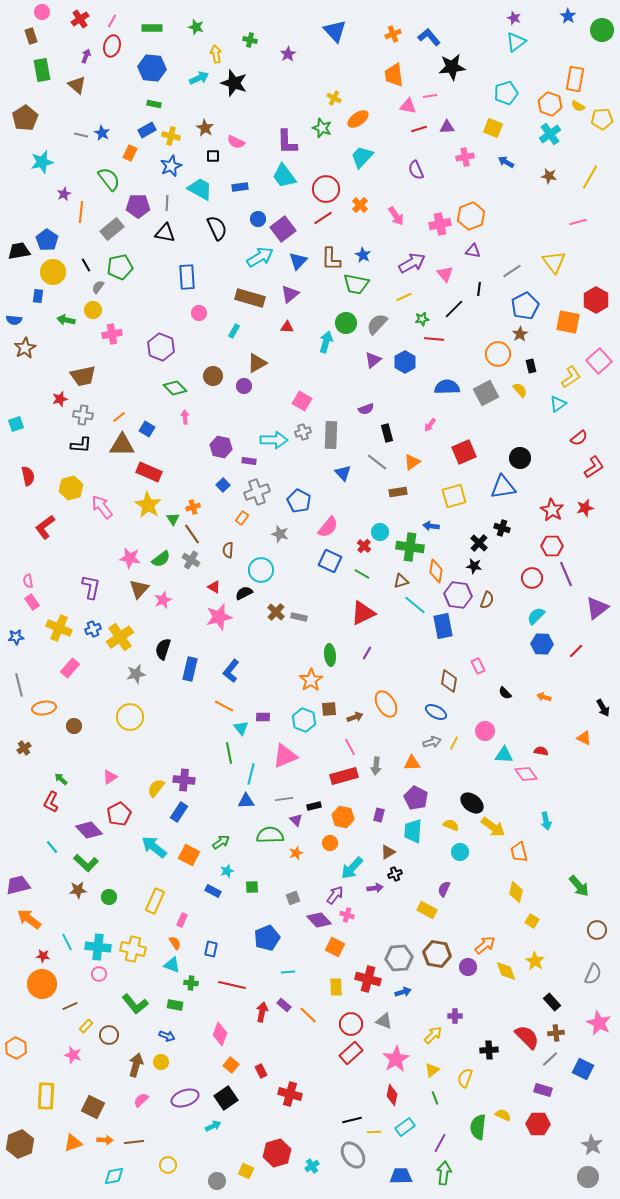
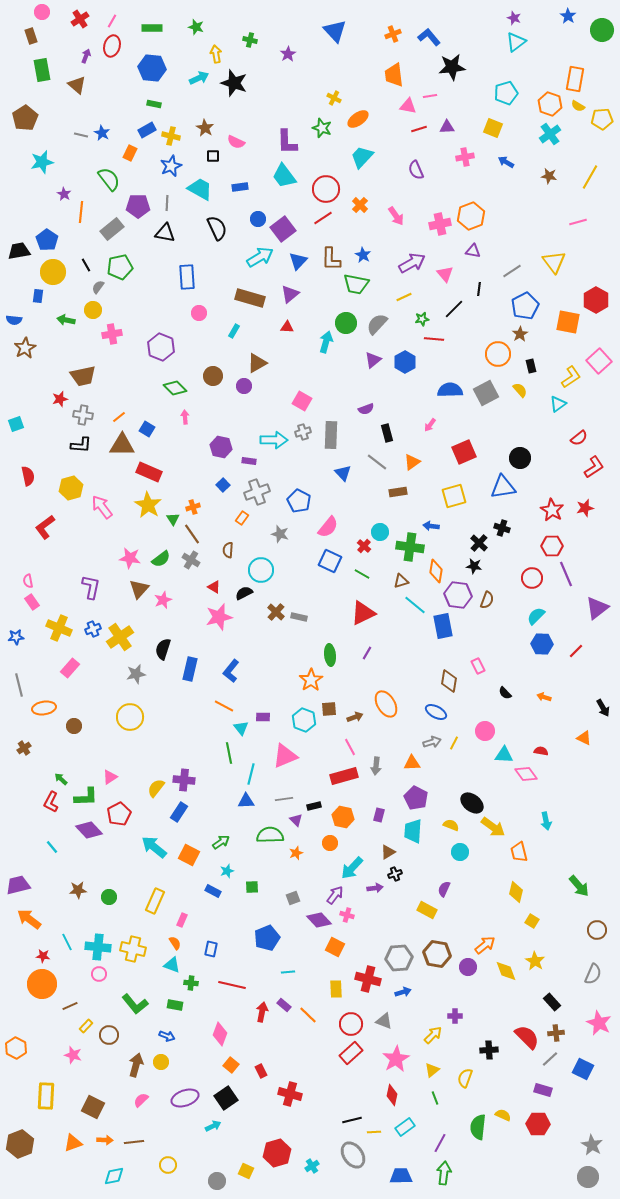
purple star at (64, 194): rotated 16 degrees counterclockwise
blue semicircle at (447, 387): moved 3 px right, 3 px down
green L-shape at (86, 863): moved 66 px up; rotated 45 degrees counterclockwise
yellow rectangle at (336, 987): moved 2 px down
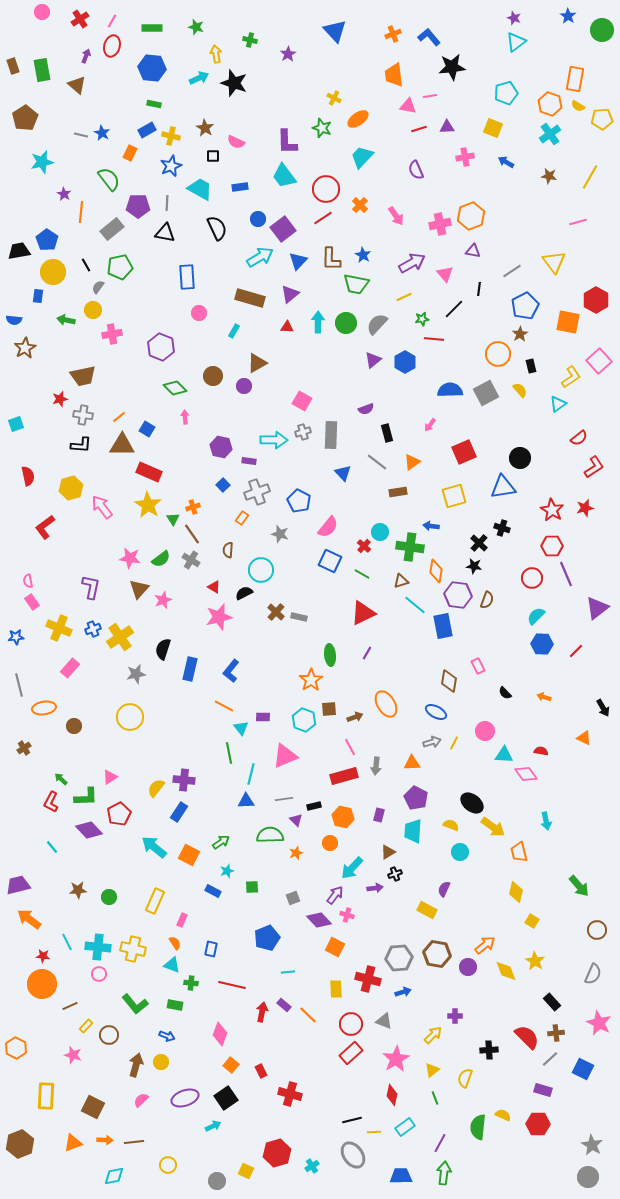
brown rectangle at (31, 36): moved 18 px left, 30 px down
cyan arrow at (326, 342): moved 8 px left, 20 px up; rotated 15 degrees counterclockwise
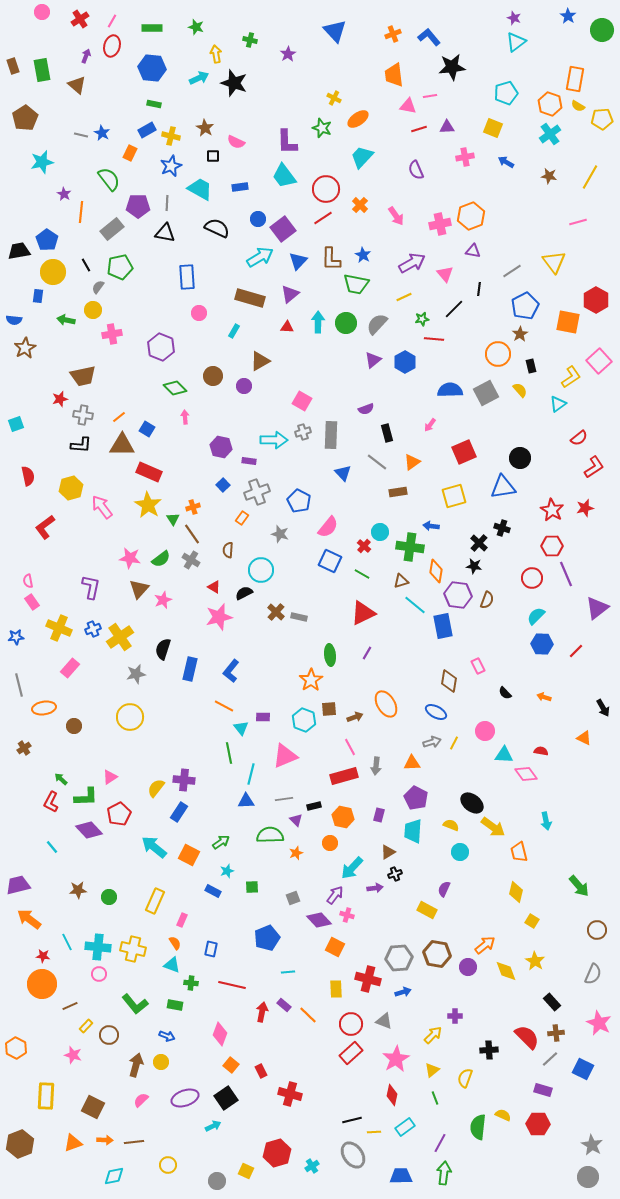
black semicircle at (217, 228): rotated 40 degrees counterclockwise
brown triangle at (257, 363): moved 3 px right, 2 px up
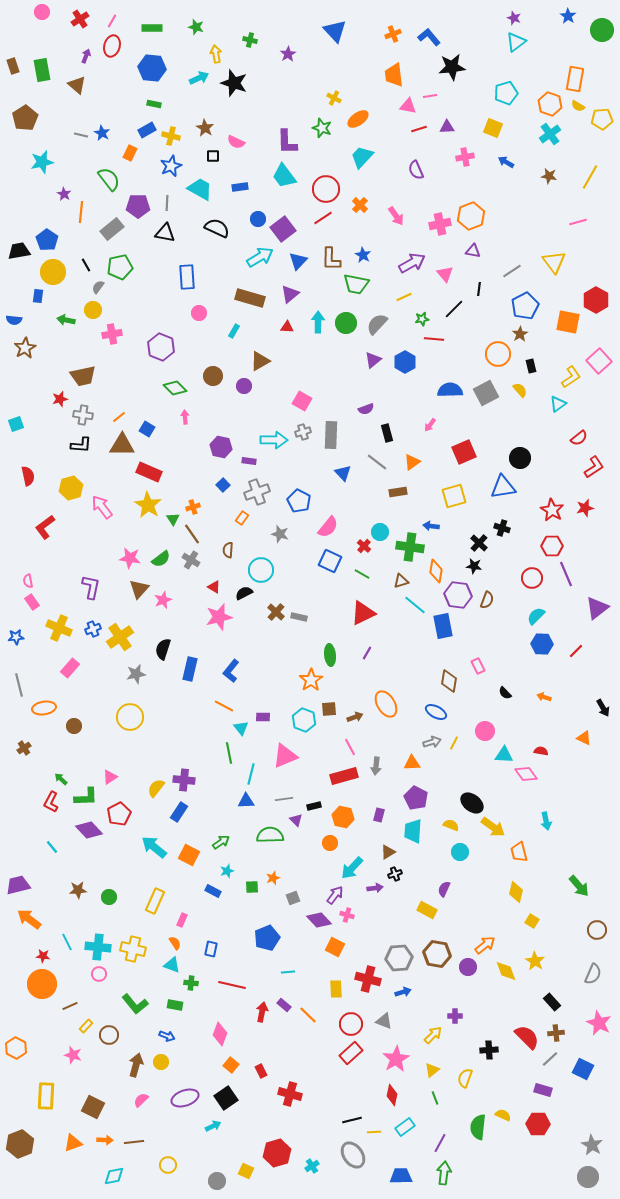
orange star at (296, 853): moved 23 px left, 25 px down
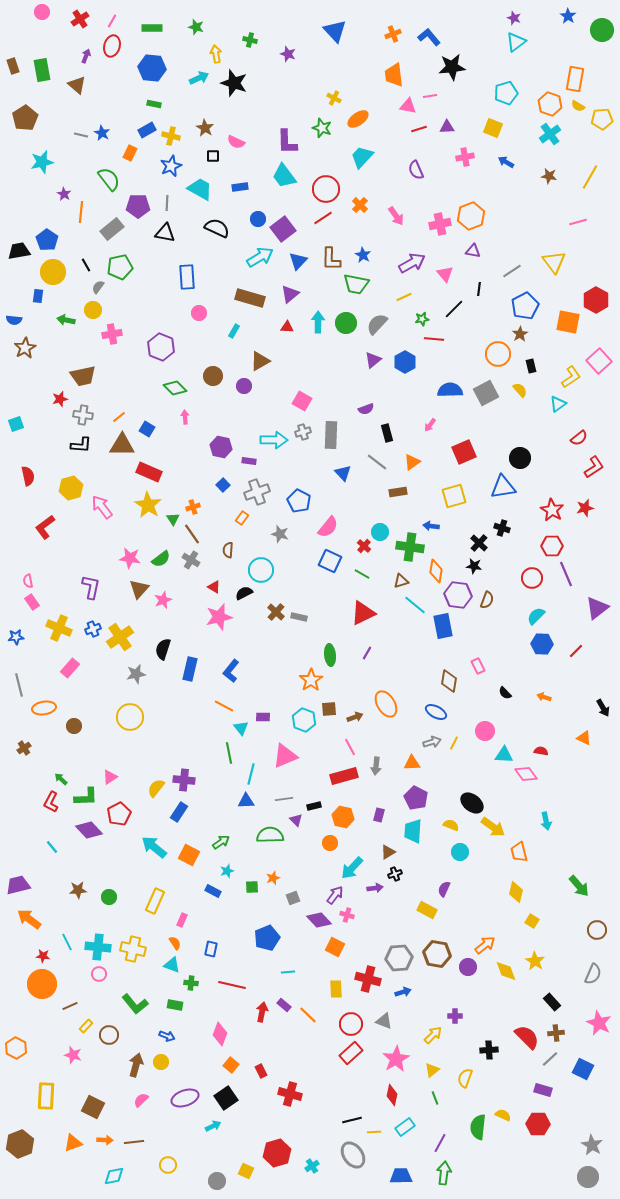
purple star at (288, 54): rotated 21 degrees counterclockwise
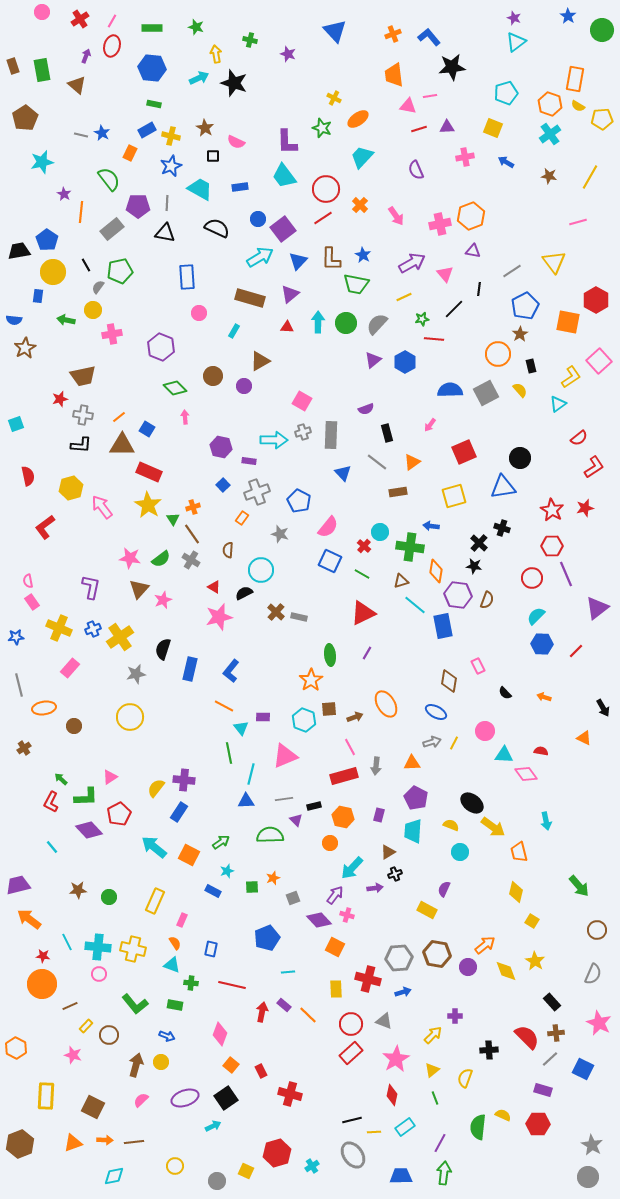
green pentagon at (120, 267): moved 4 px down
yellow circle at (168, 1165): moved 7 px right, 1 px down
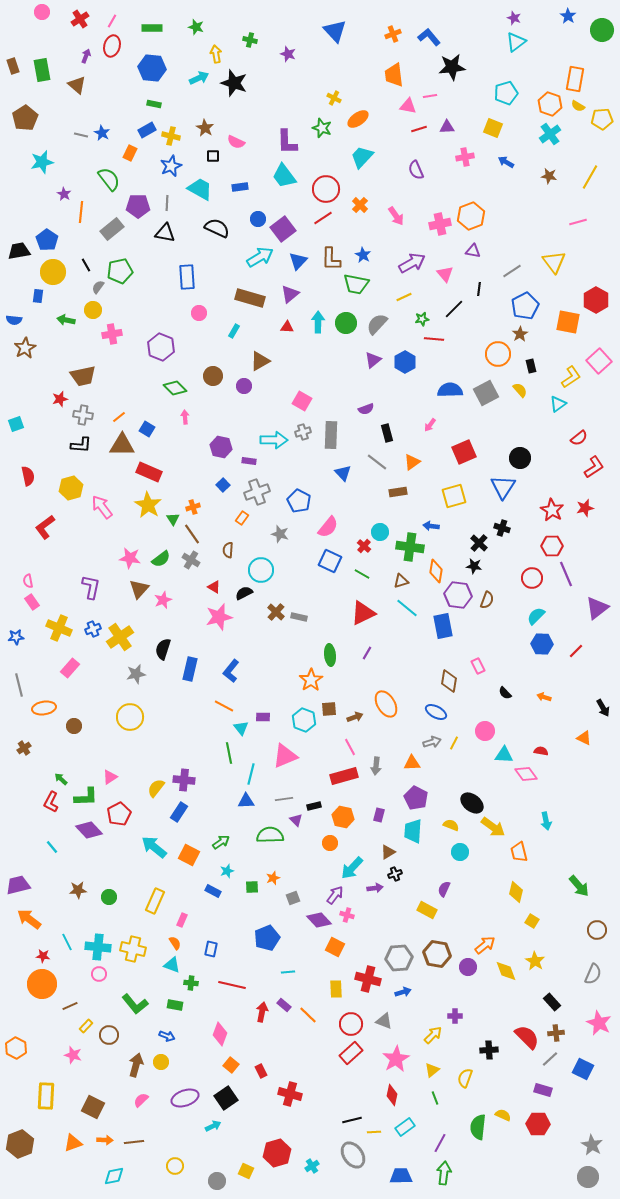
blue triangle at (503, 487): rotated 48 degrees counterclockwise
cyan line at (415, 605): moved 8 px left, 3 px down
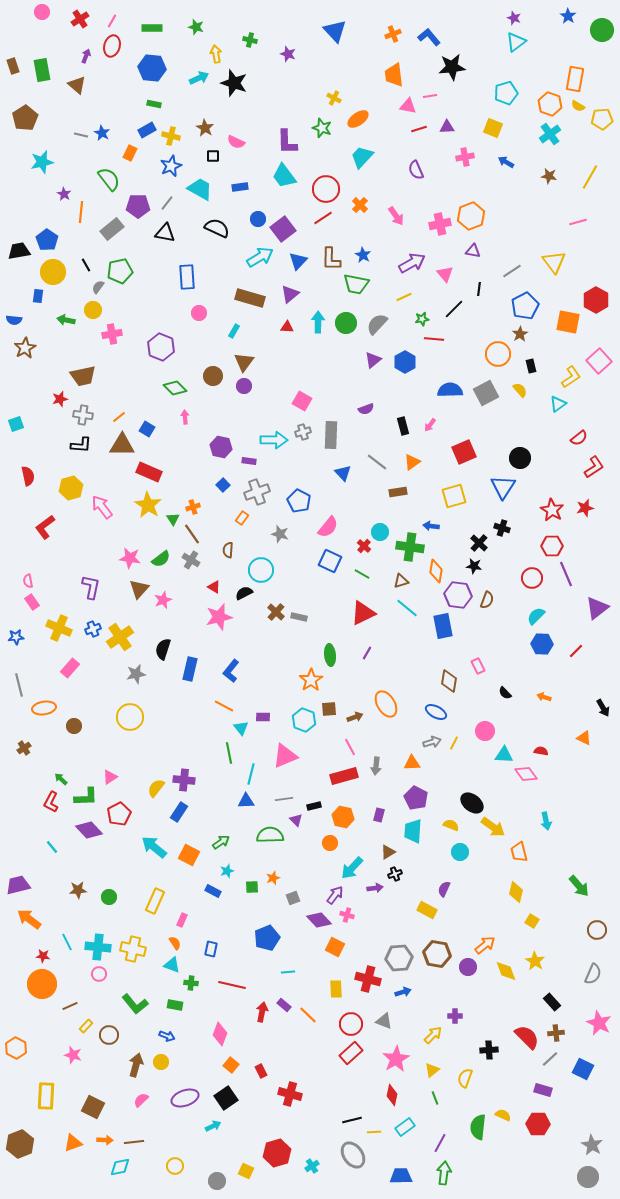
gray line at (167, 203): rotated 35 degrees clockwise
brown triangle at (260, 361): moved 16 px left, 1 px down; rotated 25 degrees counterclockwise
black rectangle at (387, 433): moved 16 px right, 7 px up
cyan diamond at (114, 1176): moved 6 px right, 9 px up
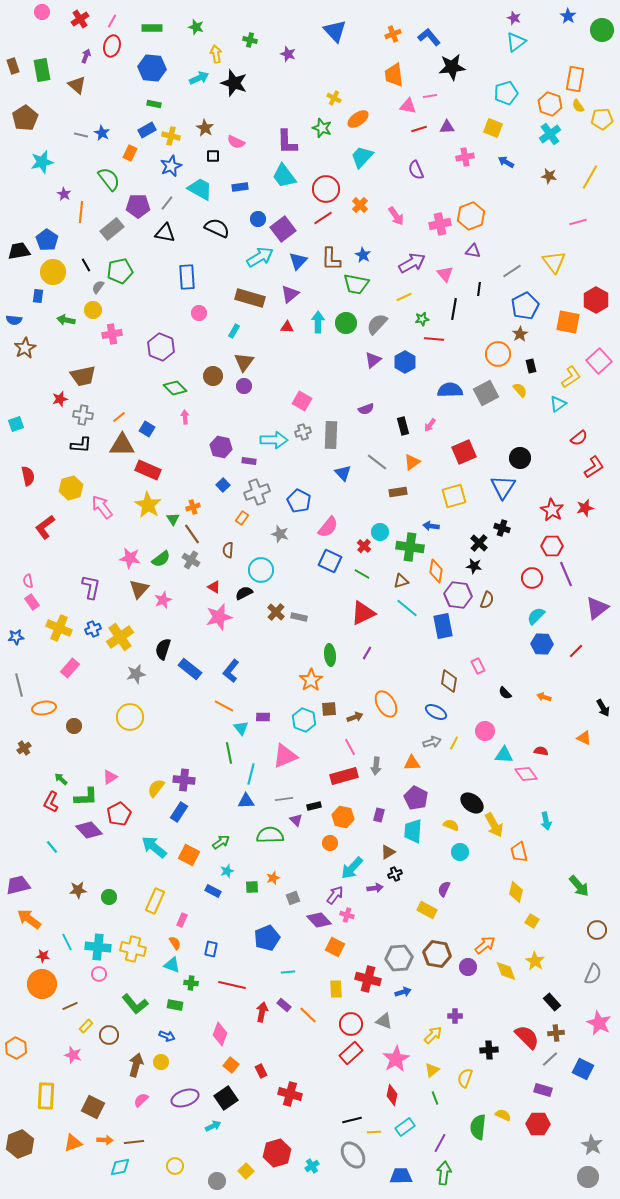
yellow semicircle at (578, 106): rotated 24 degrees clockwise
black line at (454, 309): rotated 35 degrees counterclockwise
red rectangle at (149, 472): moved 1 px left, 2 px up
blue rectangle at (190, 669): rotated 65 degrees counterclockwise
yellow arrow at (493, 827): moved 1 px right, 2 px up; rotated 25 degrees clockwise
yellow square at (246, 1171): rotated 21 degrees clockwise
